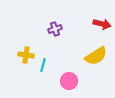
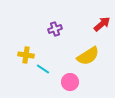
red arrow: rotated 54 degrees counterclockwise
yellow semicircle: moved 8 px left
cyan line: moved 4 px down; rotated 72 degrees counterclockwise
pink circle: moved 1 px right, 1 px down
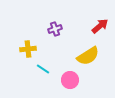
red arrow: moved 2 px left, 2 px down
yellow cross: moved 2 px right, 6 px up; rotated 14 degrees counterclockwise
pink circle: moved 2 px up
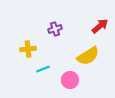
cyan line: rotated 56 degrees counterclockwise
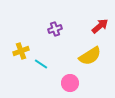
yellow cross: moved 7 px left, 2 px down; rotated 14 degrees counterclockwise
yellow semicircle: moved 2 px right
cyan line: moved 2 px left, 5 px up; rotated 56 degrees clockwise
pink circle: moved 3 px down
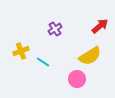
purple cross: rotated 16 degrees counterclockwise
cyan line: moved 2 px right, 2 px up
pink circle: moved 7 px right, 4 px up
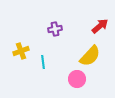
purple cross: rotated 24 degrees clockwise
yellow semicircle: rotated 15 degrees counterclockwise
cyan line: rotated 48 degrees clockwise
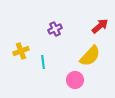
purple cross: rotated 16 degrees counterclockwise
pink circle: moved 2 px left, 1 px down
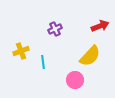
red arrow: rotated 18 degrees clockwise
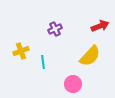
pink circle: moved 2 px left, 4 px down
